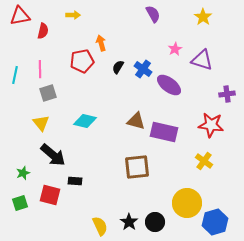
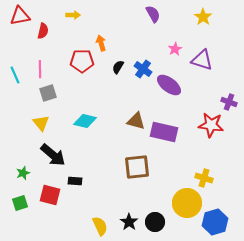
red pentagon: rotated 10 degrees clockwise
cyan line: rotated 36 degrees counterclockwise
purple cross: moved 2 px right, 8 px down; rotated 28 degrees clockwise
yellow cross: moved 17 px down; rotated 18 degrees counterclockwise
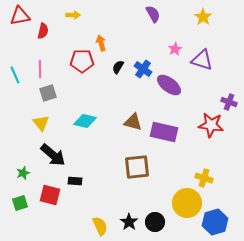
brown triangle: moved 3 px left, 1 px down
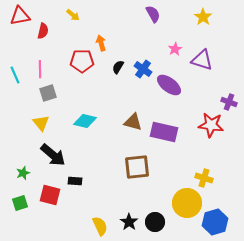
yellow arrow: rotated 40 degrees clockwise
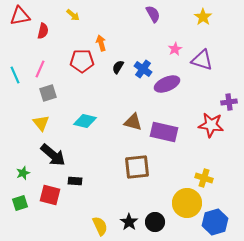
pink line: rotated 24 degrees clockwise
purple ellipse: moved 2 px left, 1 px up; rotated 60 degrees counterclockwise
purple cross: rotated 28 degrees counterclockwise
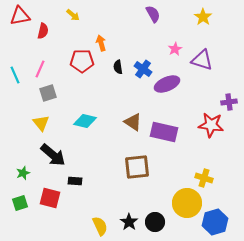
black semicircle: rotated 40 degrees counterclockwise
brown triangle: rotated 18 degrees clockwise
red square: moved 3 px down
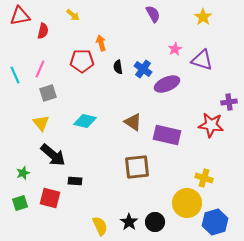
purple rectangle: moved 3 px right, 3 px down
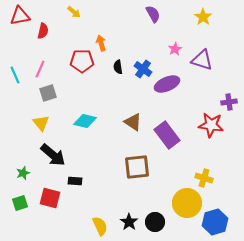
yellow arrow: moved 1 px right, 3 px up
purple rectangle: rotated 40 degrees clockwise
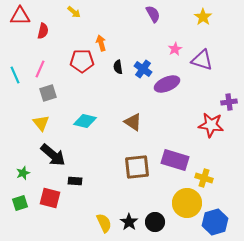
red triangle: rotated 10 degrees clockwise
purple rectangle: moved 8 px right, 25 px down; rotated 36 degrees counterclockwise
yellow semicircle: moved 4 px right, 3 px up
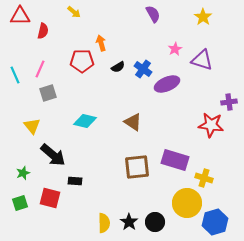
black semicircle: rotated 112 degrees counterclockwise
yellow triangle: moved 9 px left, 3 px down
yellow semicircle: rotated 24 degrees clockwise
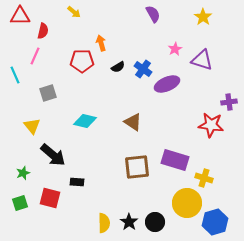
pink line: moved 5 px left, 13 px up
black rectangle: moved 2 px right, 1 px down
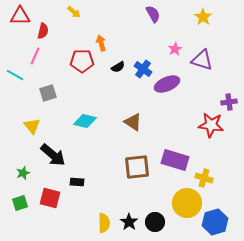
cyan line: rotated 36 degrees counterclockwise
